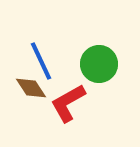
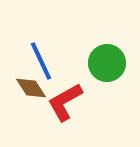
green circle: moved 8 px right, 1 px up
red L-shape: moved 3 px left, 1 px up
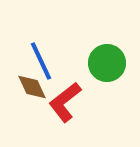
brown diamond: moved 1 px right, 1 px up; rotated 8 degrees clockwise
red L-shape: rotated 9 degrees counterclockwise
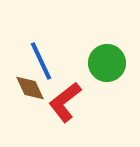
brown diamond: moved 2 px left, 1 px down
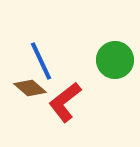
green circle: moved 8 px right, 3 px up
brown diamond: rotated 24 degrees counterclockwise
